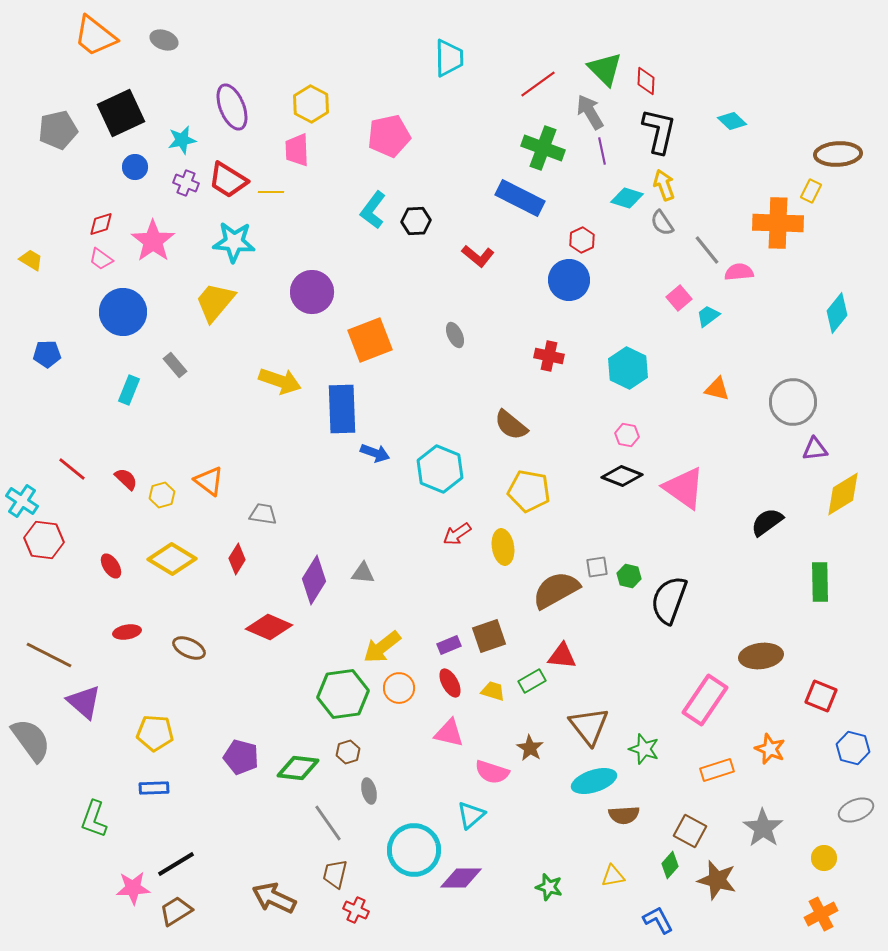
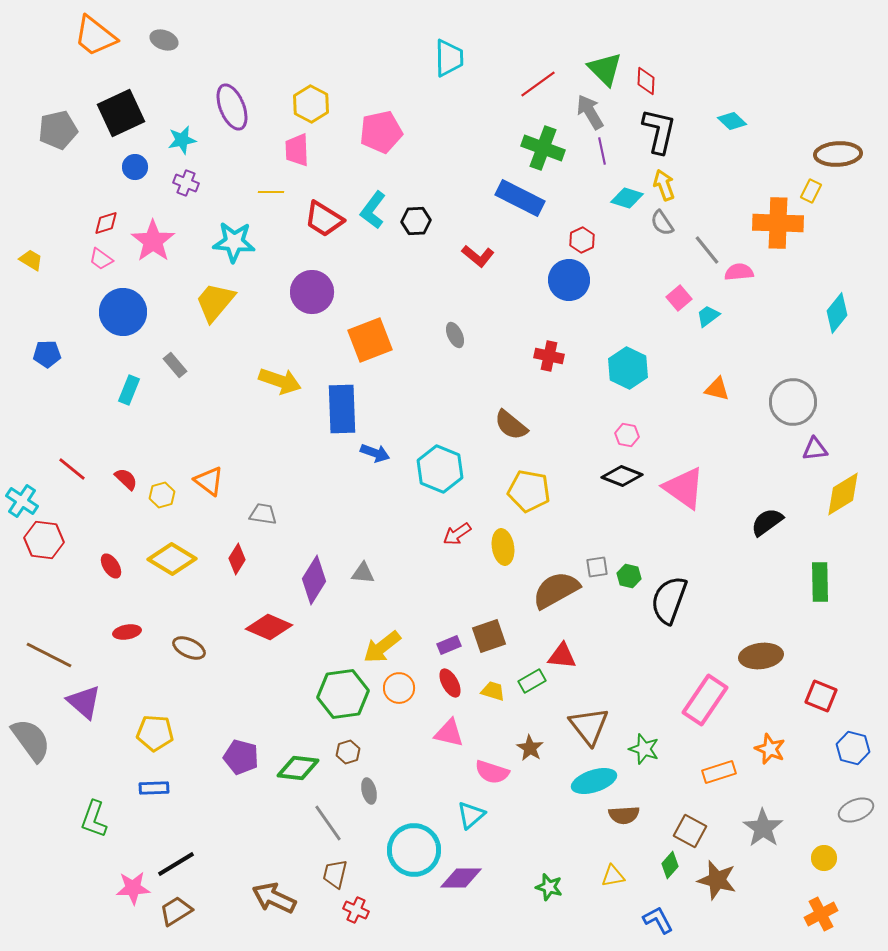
pink pentagon at (389, 136): moved 8 px left, 4 px up
red trapezoid at (228, 180): moved 96 px right, 39 px down
red diamond at (101, 224): moved 5 px right, 1 px up
orange rectangle at (717, 770): moved 2 px right, 2 px down
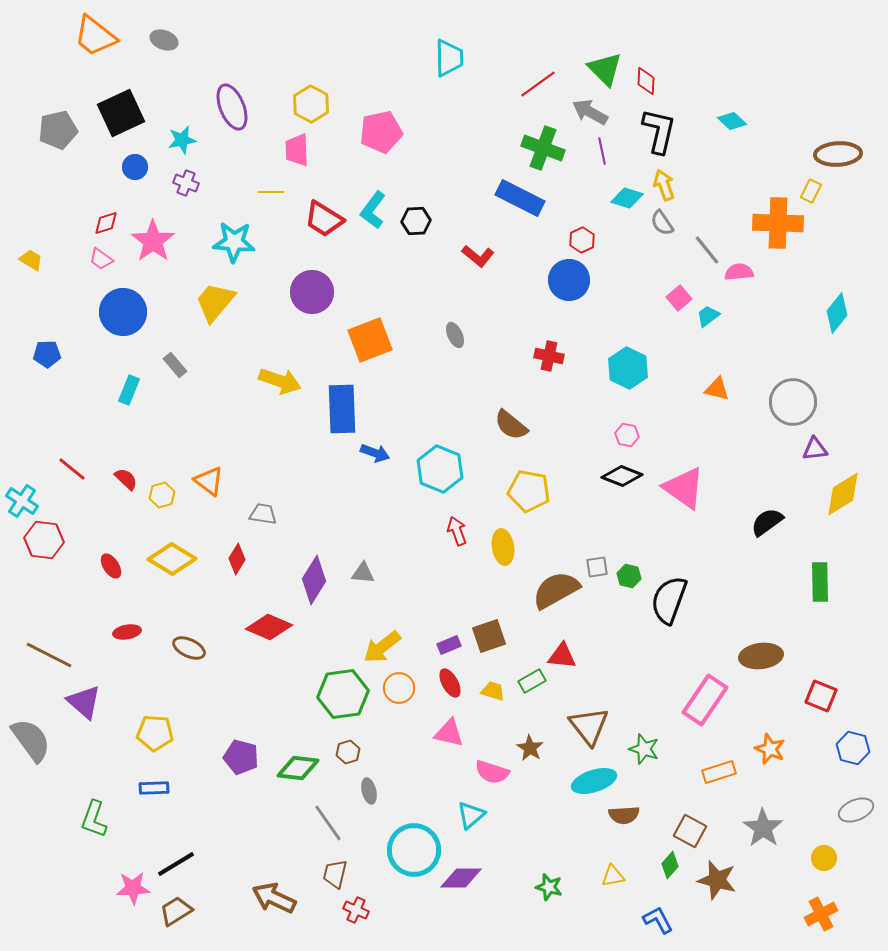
gray arrow at (590, 112): rotated 30 degrees counterclockwise
red arrow at (457, 534): moved 3 px up; rotated 104 degrees clockwise
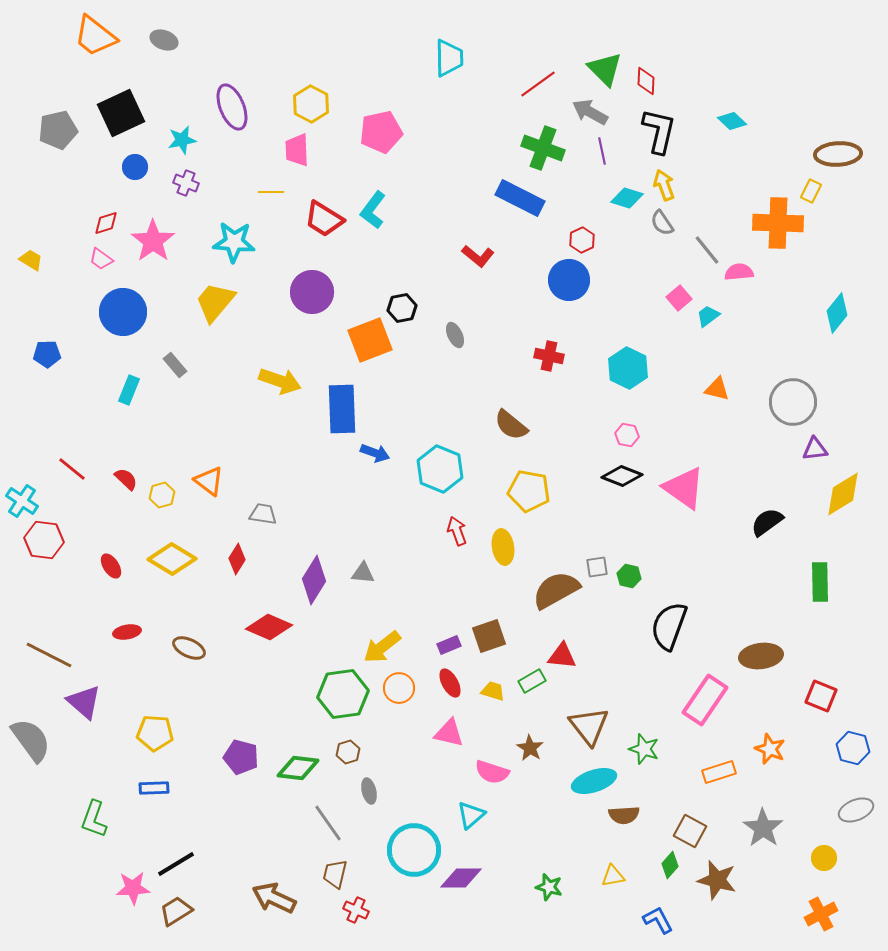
black hexagon at (416, 221): moved 14 px left, 87 px down; rotated 8 degrees counterclockwise
black semicircle at (669, 600): moved 26 px down
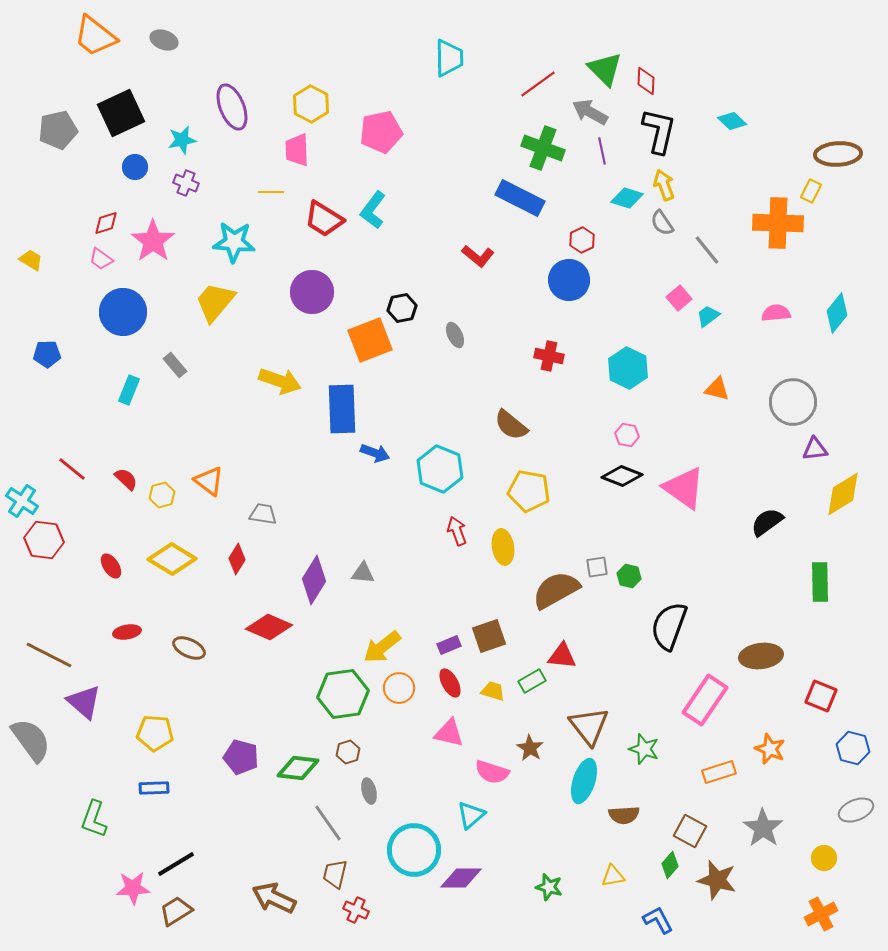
pink semicircle at (739, 272): moved 37 px right, 41 px down
cyan ellipse at (594, 781): moved 10 px left; rotated 54 degrees counterclockwise
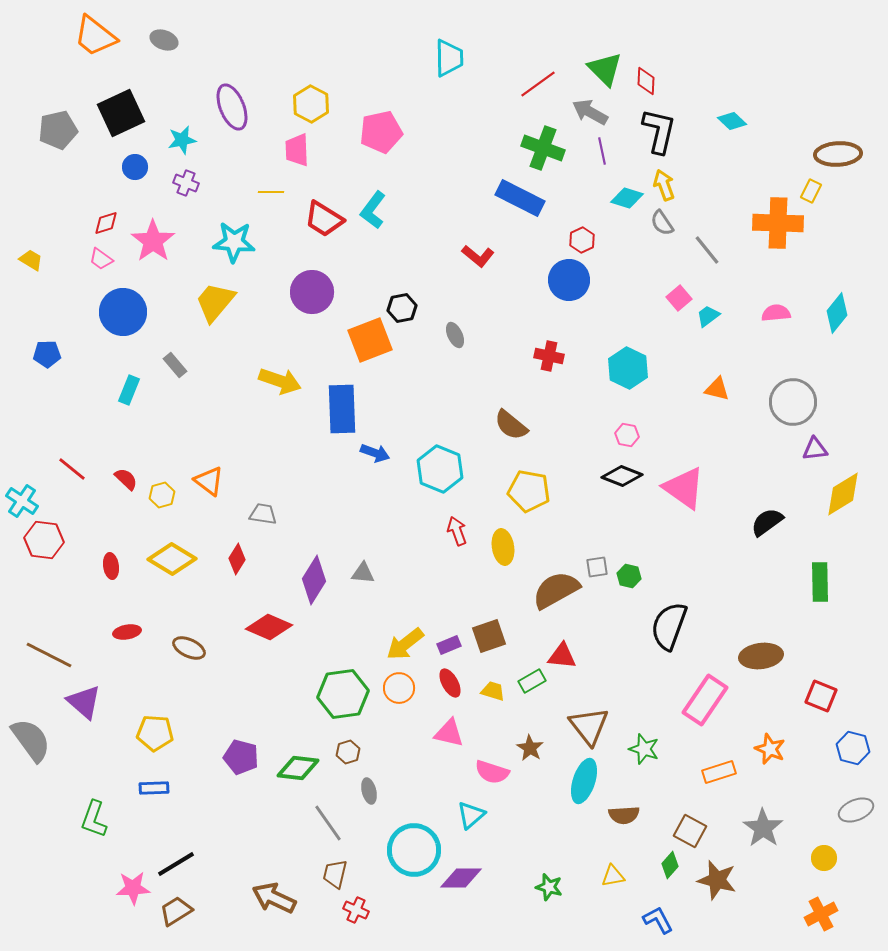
red ellipse at (111, 566): rotated 25 degrees clockwise
yellow arrow at (382, 647): moved 23 px right, 3 px up
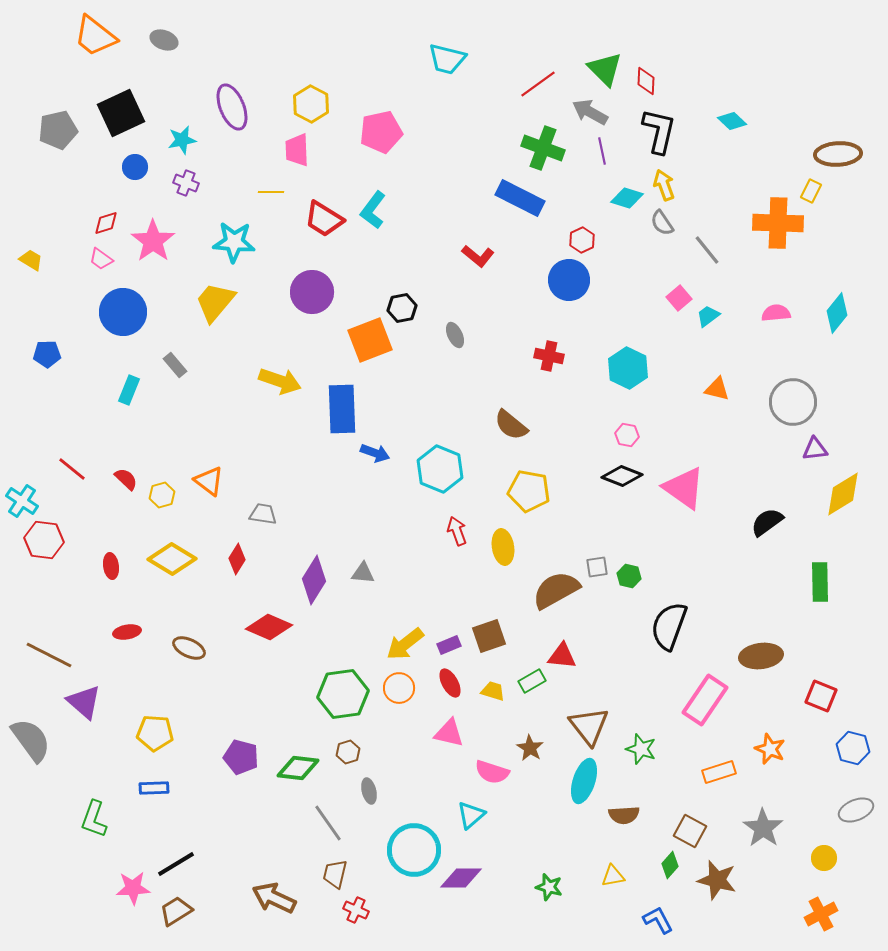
cyan trapezoid at (449, 58): moved 2 px left, 1 px down; rotated 105 degrees clockwise
green star at (644, 749): moved 3 px left
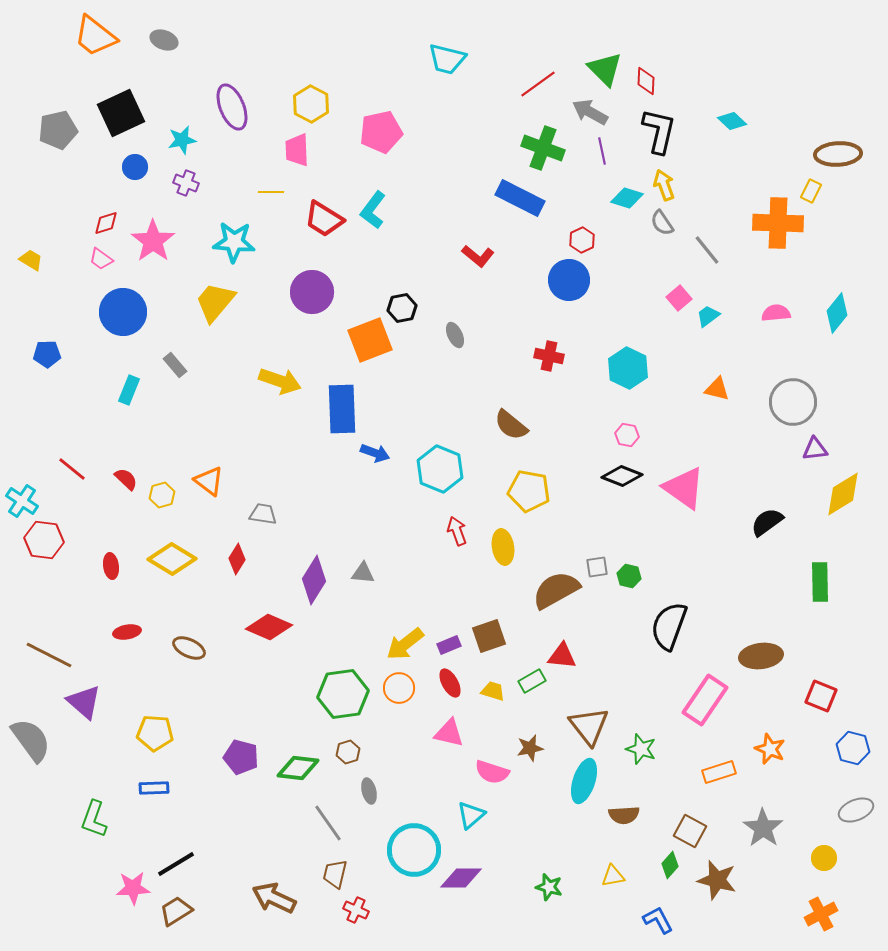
brown star at (530, 748): rotated 28 degrees clockwise
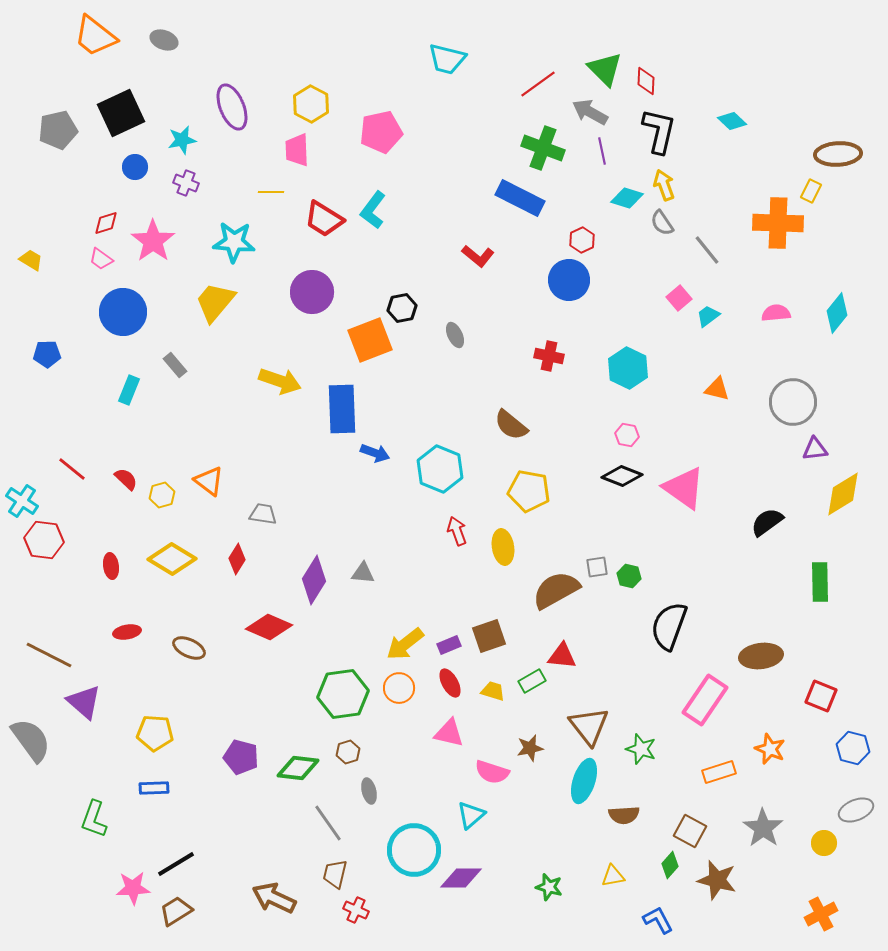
yellow circle at (824, 858): moved 15 px up
